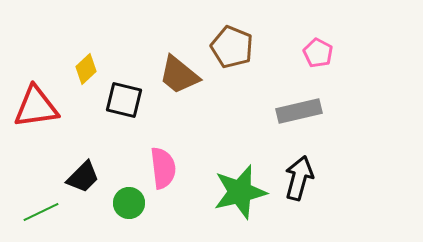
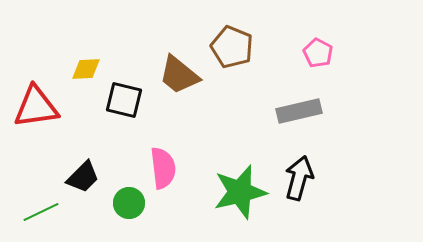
yellow diamond: rotated 40 degrees clockwise
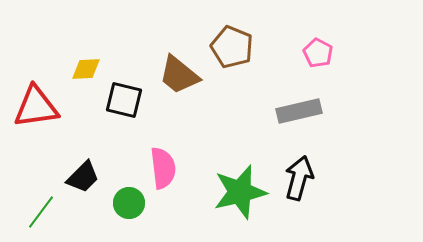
green line: rotated 27 degrees counterclockwise
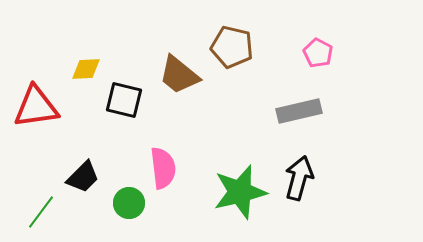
brown pentagon: rotated 9 degrees counterclockwise
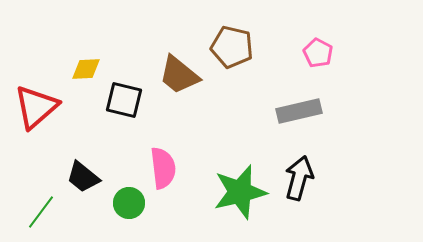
red triangle: rotated 33 degrees counterclockwise
black trapezoid: rotated 84 degrees clockwise
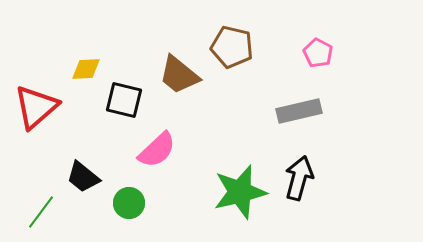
pink semicircle: moved 6 px left, 18 px up; rotated 54 degrees clockwise
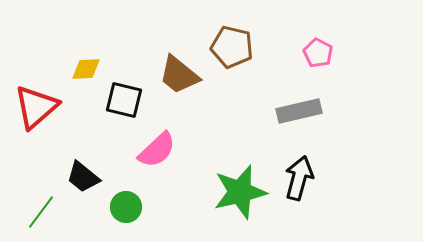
green circle: moved 3 px left, 4 px down
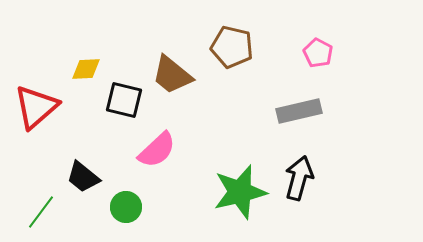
brown trapezoid: moved 7 px left
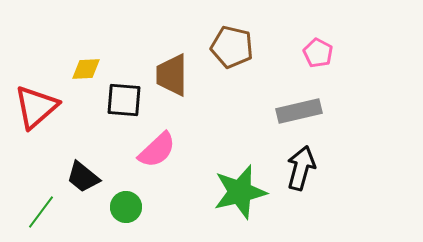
brown trapezoid: rotated 51 degrees clockwise
black square: rotated 9 degrees counterclockwise
black arrow: moved 2 px right, 10 px up
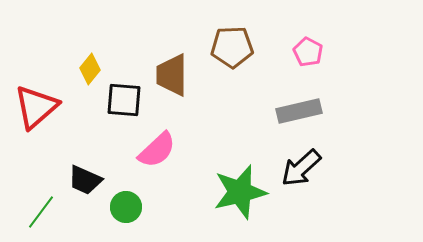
brown pentagon: rotated 15 degrees counterclockwise
pink pentagon: moved 10 px left, 1 px up
yellow diamond: moved 4 px right; rotated 48 degrees counterclockwise
black arrow: rotated 147 degrees counterclockwise
black trapezoid: moved 2 px right, 3 px down; rotated 15 degrees counterclockwise
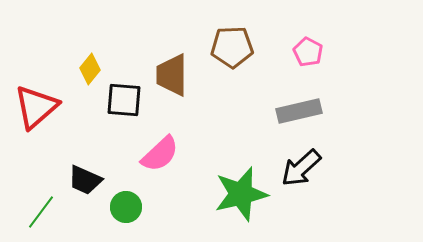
pink semicircle: moved 3 px right, 4 px down
green star: moved 1 px right, 2 px down
